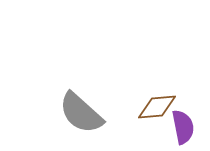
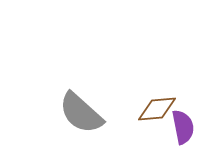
brown diamond: moved 2 px down
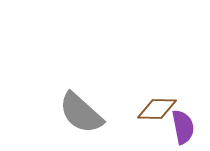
brown diamond: rotated 6 degrees clockwise
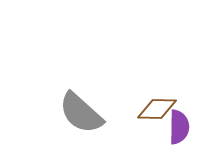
purple semicircle: moved 4 px left; rotated 12 degrees clockwise
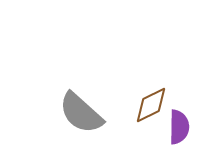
brown diamond: moved 6 px left, 4 px up; rotated 27 degrees counterclockwise
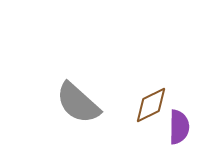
gray semicircle: moved 3 px left, 10 px up
